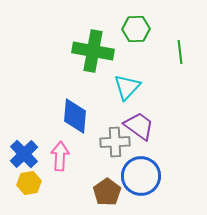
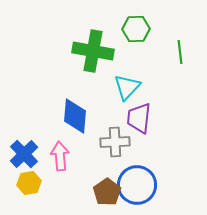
purple trapezoid: moved 8 px up; rotated 120 degrees counterclockwise
pink arrow: rotated 8 degrees counterclockwise
blue circle: moved 4 px left, 9 px down
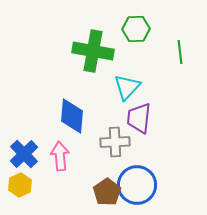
blue diamond: moved 3 px left
yellow hexagon: moved 9 px left, 2 px down; rotated 15 degrees counterclockwise
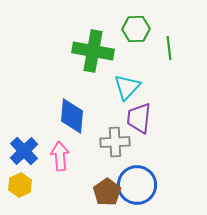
green line: moved 11 px left, 4 px up
blue cross: moved 3 px up
